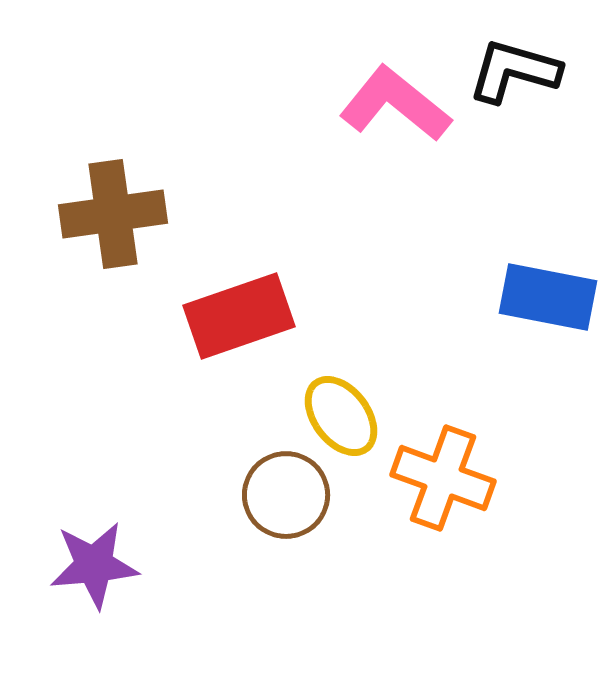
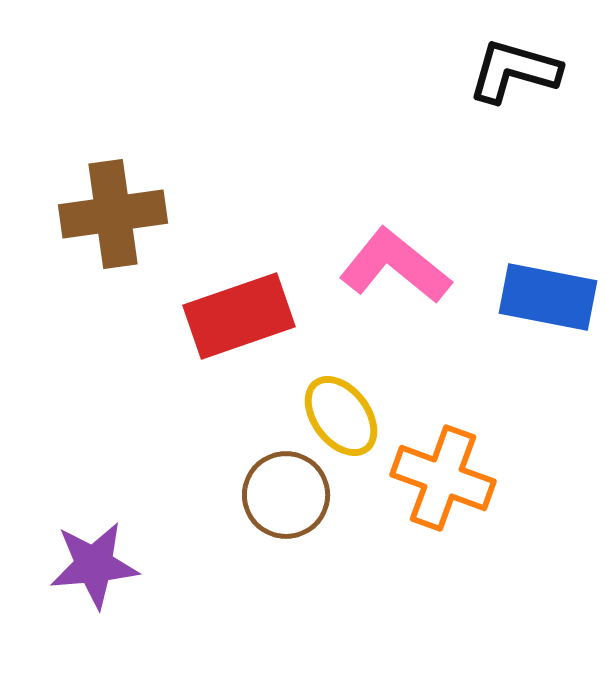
pink L-shape: moved 162 px down
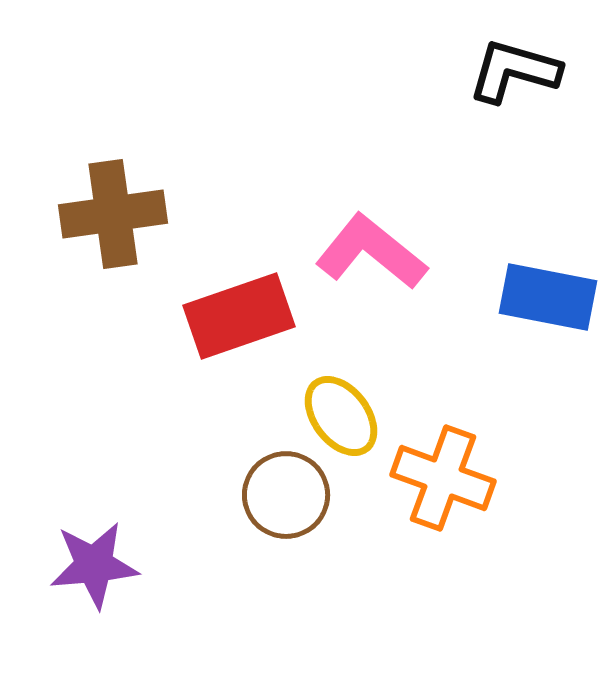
pink L-shape: moved 24 px left, 14 px up
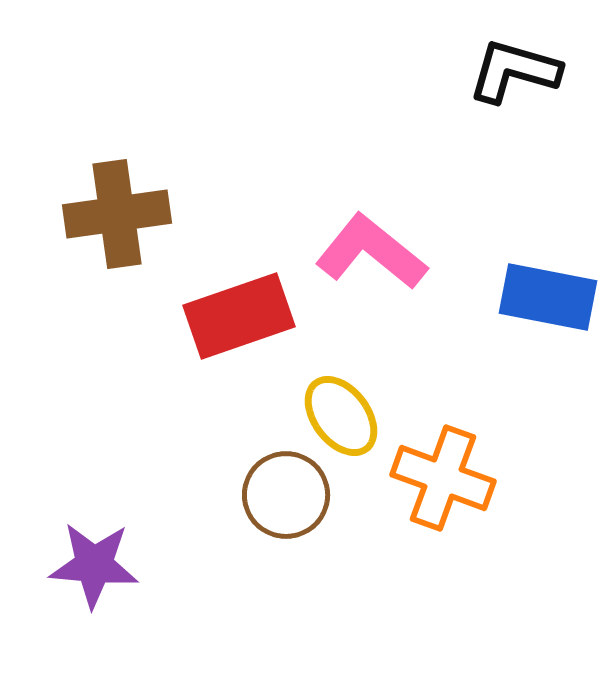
brown cross: moved 4 px right
purple star: rotated 10 degrees clockwise
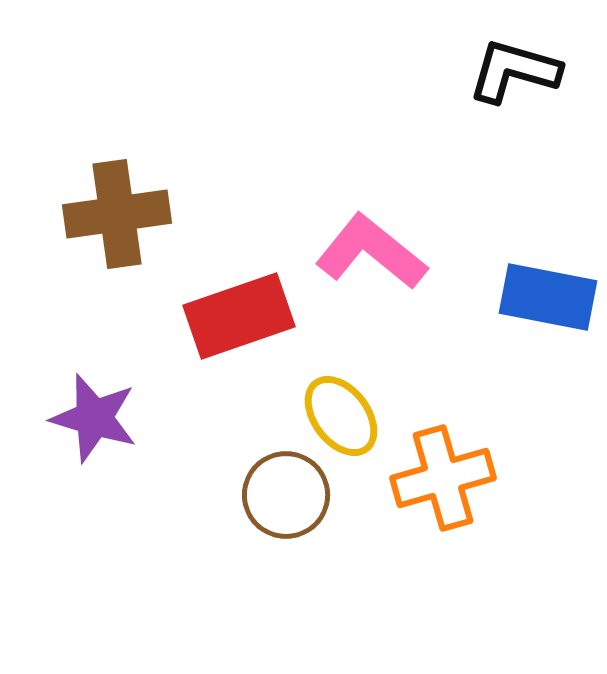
orange cross: rotated 36 degrees counterclockwise
purple star: moved 147 px up; rotated 12 degrees clockwise
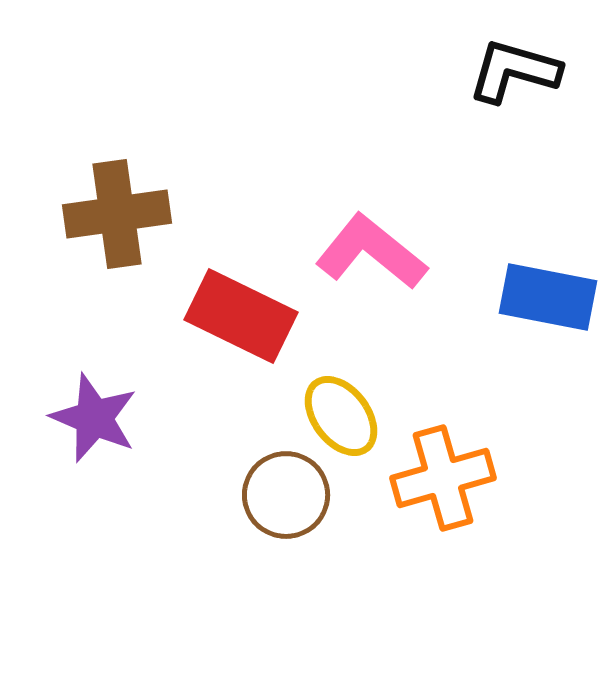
red rectangle: moved 2 px right; rotated 45 degrees clockwise
purple star: rotated 6 degrees clockwise
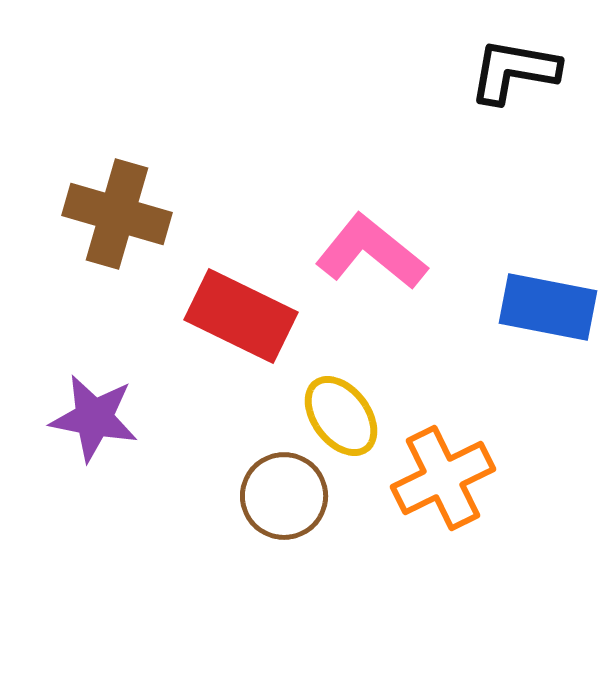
black L-shape: rotated 6 degrees counterclockwise
brown cross: rotated 24 degrees clockwise
blue rectangle: moved 10 px down
purple star: rotated 12 degrees counterclockwise
orange cross: rotated 10 degrees counterclockwise
brown circle: moved 2 px left, 1 px down
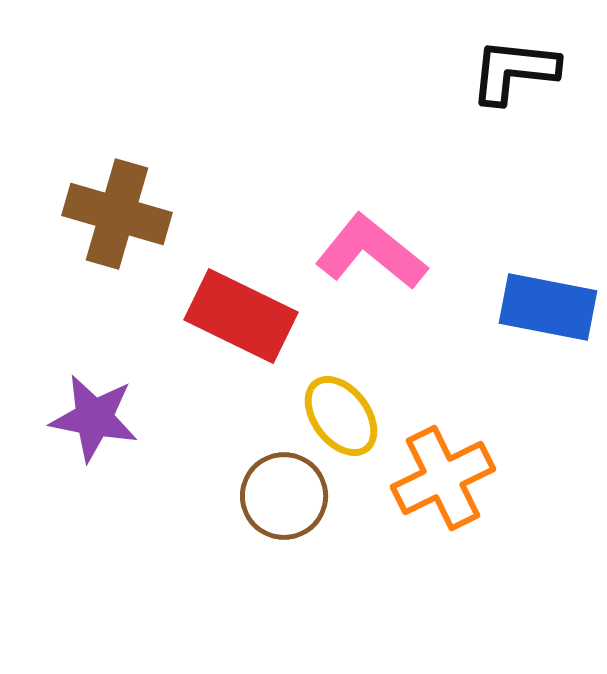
black L-shape: rotated 4 degrees counterclockwise
